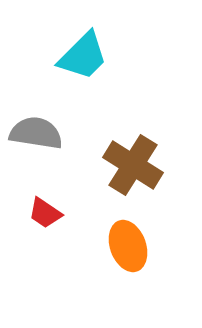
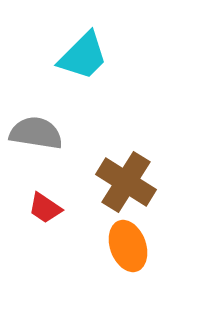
brown cross: moved 7 px left, 17 px down
red trapezoid: moved 5 px up
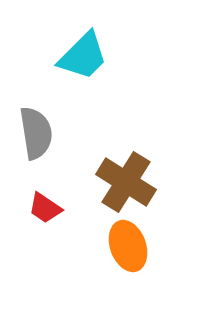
gray semicircle: rotated 72 degrees clockwise
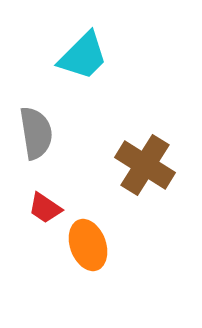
brown cross: moved 19 px right, 17 px up
orange ellipse: moved 40 px left, 1 px up
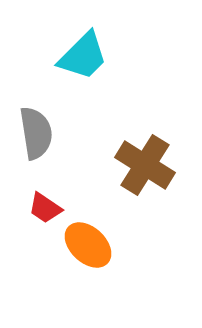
orange ellipse: rotated 27 degrees counterclockwise
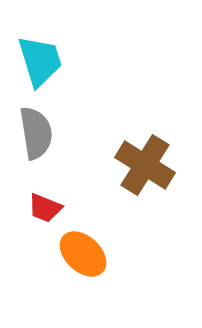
cyan trapezoid: moved 43 px left, 5 px down; rotated 62 degrees counterclockwise
red trapezoid: rotated 12 degrees counterclockwise
orange ellipse: moved 5 px left, 9 px down
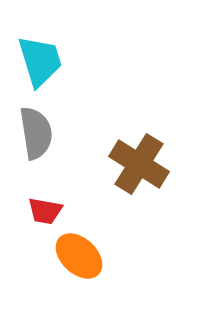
brown cross: moved 6 px left, 1 px up
red trapezoid: moved 3 px down; rotated 12 degrees counterclockwise
orange ellipse: moved 4 px left, 2 px down
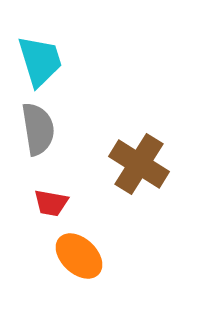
gray semicircle: moved 2 px right, 4 px up
red trapezoid: moved 6 px right, 8 px up
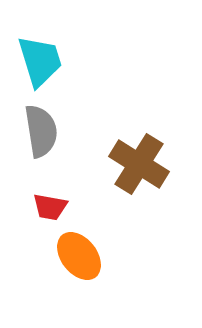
gray semicircle: moved 3 px right, 2 px down
red trapezoid: moved 1 px left, 4 px down
orange ellipse: rotated 9 degrees clockwise
